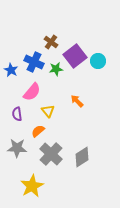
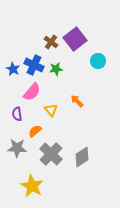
purple square: moved 17 px up
blue cross: moved 3 px down
blue star: moved 2 px right, 1 px up
yellow triangle: moved 3 px right, 1 px up
orange semicircle: moved 3 px left
yellow star: rotated 15 degrees counterclockwise
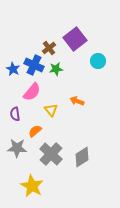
brown cross: moved 2 px left, 6 px down; rotated 16 degrees clockwise
orange arrow: rotated 24 degrees counterclockwise
purple semicircle: moved 2 px left
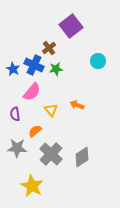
purple square: moved 4 px left, 13 px up
orange arrow: moved 4 px down
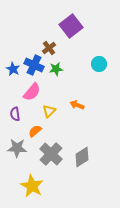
cyan circle: moved 1 px right, 3 px down
yellow triangle: moved 2 px left, 1 px down; rotated 24 degrees clockwise
